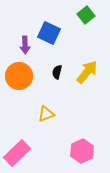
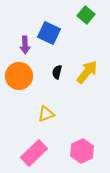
green square: rotated 12 degrees counterclockwise
pink rectangle: moved 17 px right
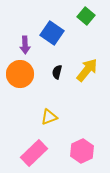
green square: moved 1 px down
blue square: moved 3 px right; rotated 10 degrees clockwise
yellow arrow: moved 2 px up
orange circle: moved 1 px right, 2 px up
yellow triangle: moved 3 px right, 3 px down
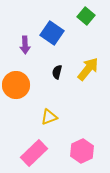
yellow arrow: moved 1 px right, 1 px up
orange circle: moved 4 px left, 11 px down
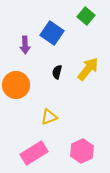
pink rectangle: rotated 12 degrees clockwise
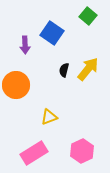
green square: moved 2 px right
black semicircle: moved 7 px right, 2 px up
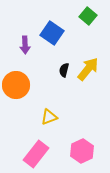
pink rectangle: moved 2 px right, 1 px down; rotated 20 degrees counterclockwise
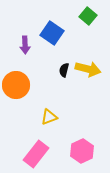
yellow arrow: rotated 65 degrees clockwise
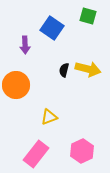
green square: rotated 24 degrees counterclockwise
blue square: moved 5 px up
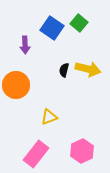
green square: moved 9 px left, 7 px down; rotated 24 degrees clockwise
